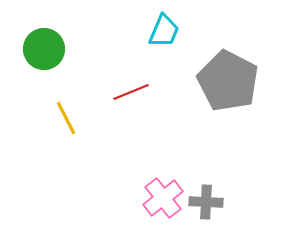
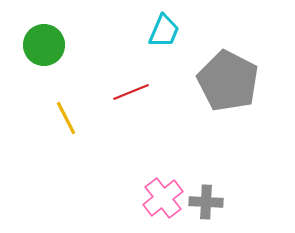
green circle: moved 4 px up
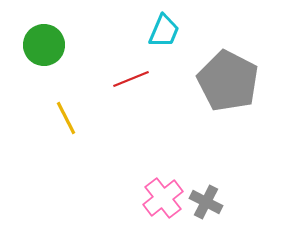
red line: moved 13 px up
gray cross: rotated 24 degrees clockwise
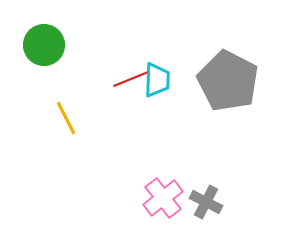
cyan trapezoid: moved 7 px left, 49 px down; rotated 21 degrees counterclockwise
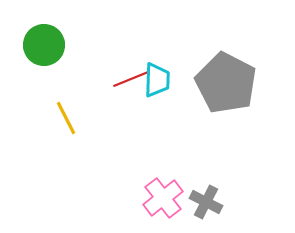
gray pentagon: moved 2 px left, 2 px down
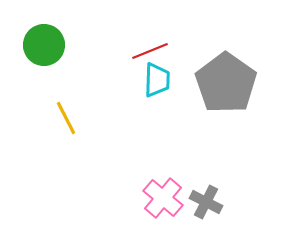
red line: moved 19 px right, 28 px up
gray pentagon: rotated 8 degrees clockwise
pink cross: rotated 12 degrees counterclockwise
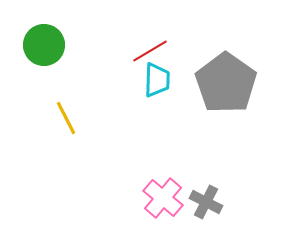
red line: rotated 9 degrees counterclockwise
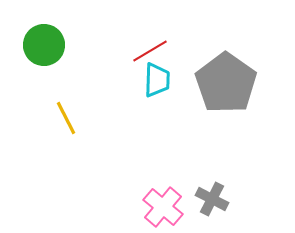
pink cross: moved 9 px down
gray cross: moved 6 px right, 3 px up
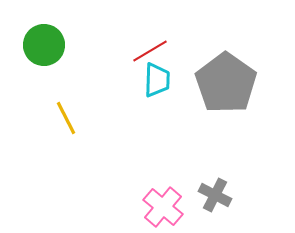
gray cross: moved 3 px right, 4 px up
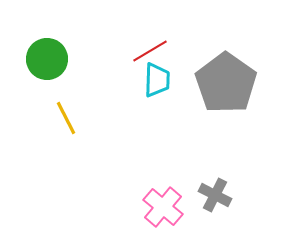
green circle: moved 3 px right, 14 px down
